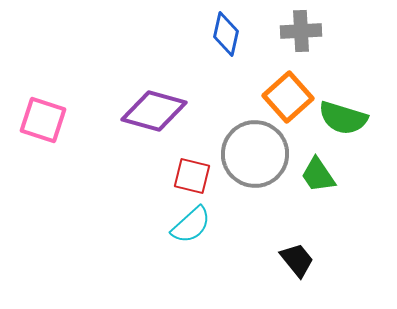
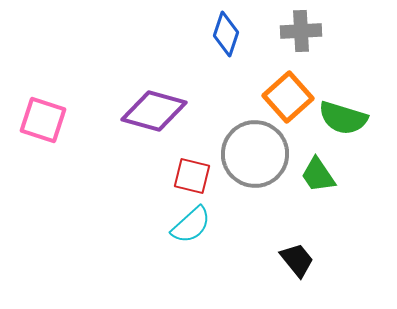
blue diamond: rotated 6 degrees clockwise
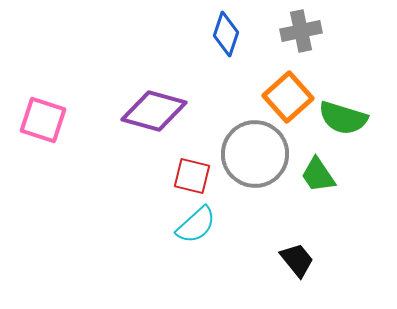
gray cross: rotated 9 degrees counterclockwise
cyan semicircle: moved 5 px right
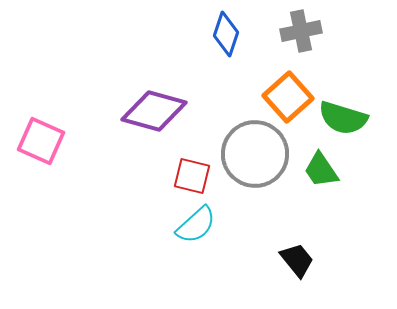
pink square: moved 2 px left, 21 px down; rotated 6 degrees clockwise
green trapezoid: moved 3 px right, 5 px up
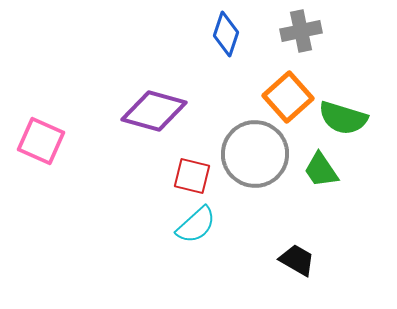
black trapezoid: rotated 21 degrees counterclockwise
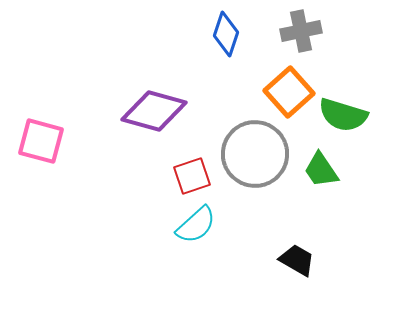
orange square: moved 1 px right, 5 px up
green semicircle: moved 3 px up
pink square: rotated 9 degrees counterclockwise
red square: rotated 33 degrees counterclockwise
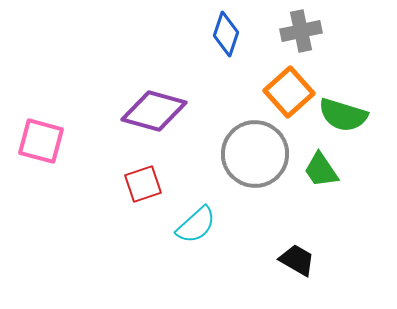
red square: moved 49 px left, 8 px down
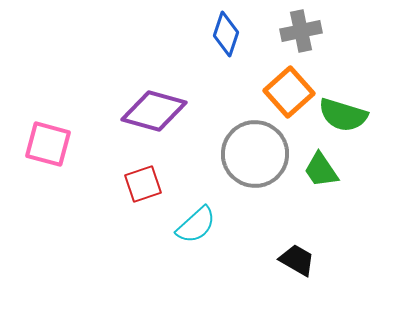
pink square: moved 7 px right, 3 px down
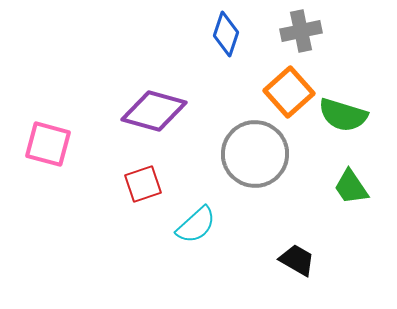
green trapezoid: moved 30 px right, 17 px down
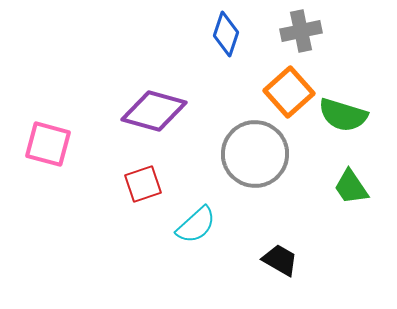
black trapezoid: moved 17 px left
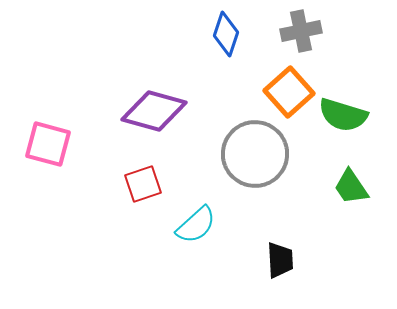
black trapezoid: rotated 57 degrees clockwise
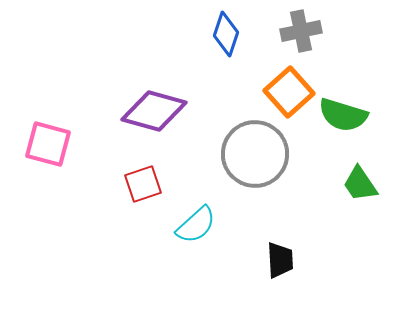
green trapezoid: moved 9 px right, 3 px up
